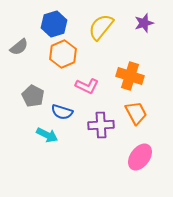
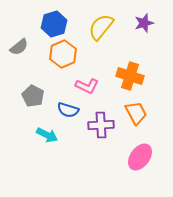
blue semicircle: moved 6 px right, 2 px up
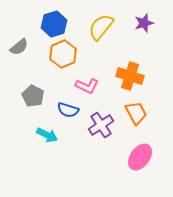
purple cross: rotated 30 degrees counterclockwise
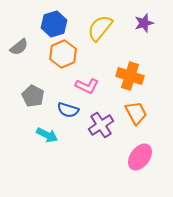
yellow semicircle: moved 1 px left, 1 px down
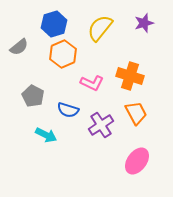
pink L-shape: moved 5 px right, 3 px up
cyan arrow: moved 1 px left
pink ellipse: moved 3 px left, 4 px down
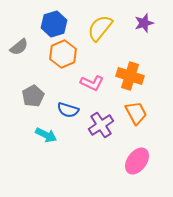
gray pentagon: rotated 15 degrees clockwise
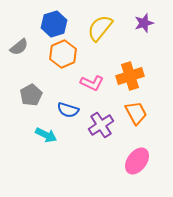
orange cross: rotated 36 degrees counterclockwise
gray pentagon: moved 2 px left, 1 px up
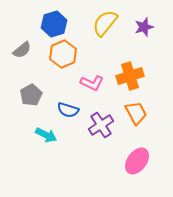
purple star: moved 4 px down
yellow semicircle: moved 5 px right, 5 px up
gray semicircle: moved 3 px right, 3 px down
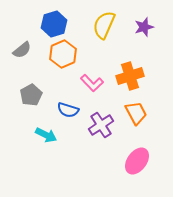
yellow semicircle: moved 1 px left, 2 px down; rotated 16 degrees counterclockwise
pink L-shape: rotated 20 degrees clockwise
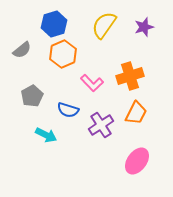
yellow semicircle: rotated 12 degrees clockwise
gray pentagon: moved 1 px right, 1 px down
orange trapezoid: rotated 55 degrees clockwise
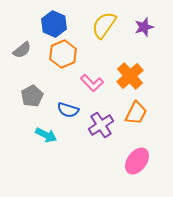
blue hexagon: rotated 20 degrees counterclockwise
orange cross: rotated 24 degrees counterclockwise
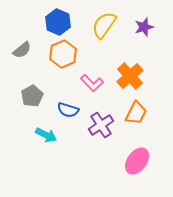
blue hexagon: moved 4 px right, 2 px up
